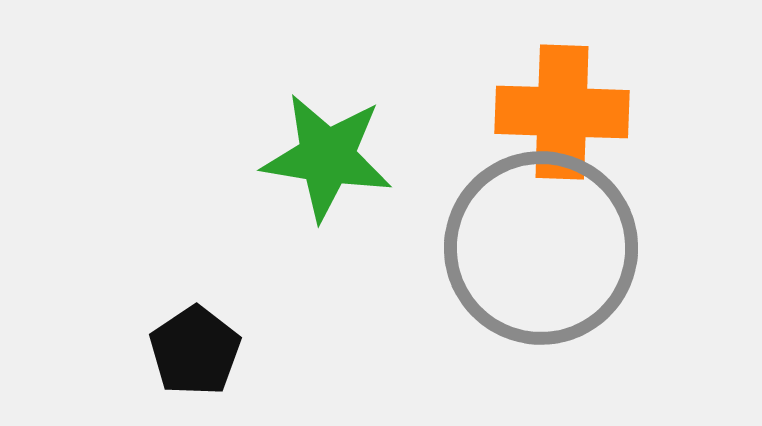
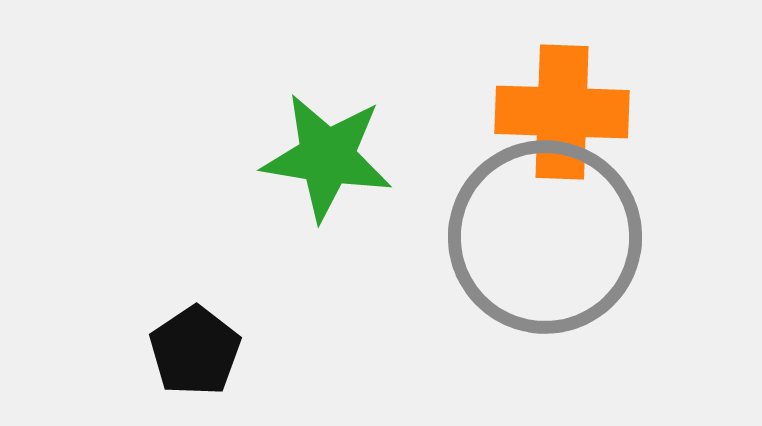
gray circle: moved 4 px right, 11 px up
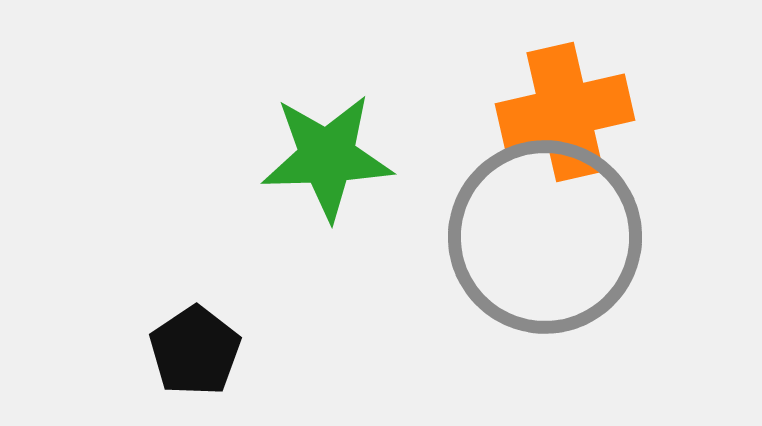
orange cross: moved 3 px right; rotated 15 degrees counterclockwise
green star: rotated 11 degrees counterclockwise
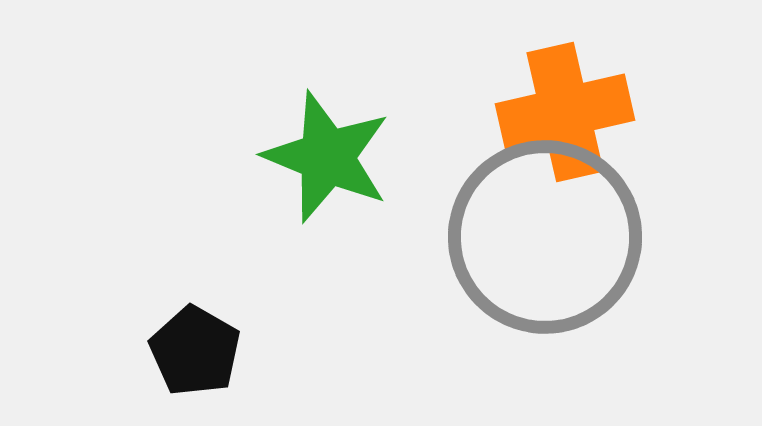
green star: rotated 24 degrees clockwise
black pentagon: rotated 8 degrees counterclockwise
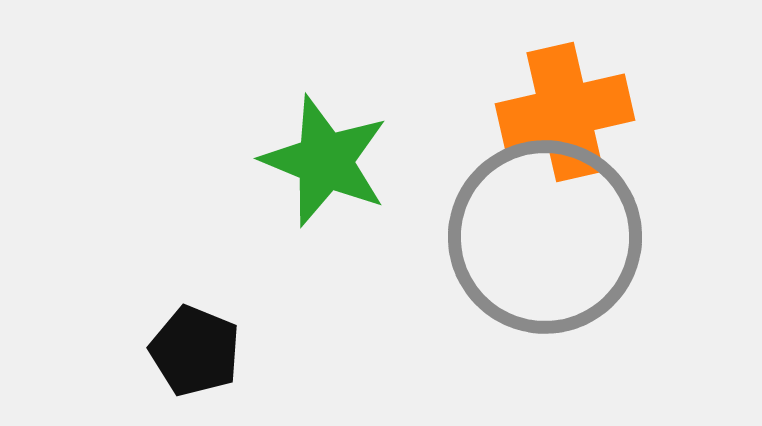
green star: moved 2 px left, 4 px down
black pentagon: rotated 8 degrees counterclockwise
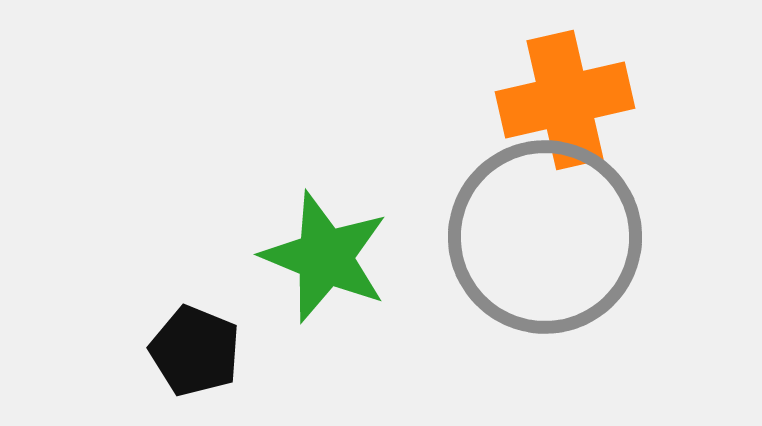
orange cross: moved 12 px up
green star: moved 96 px down
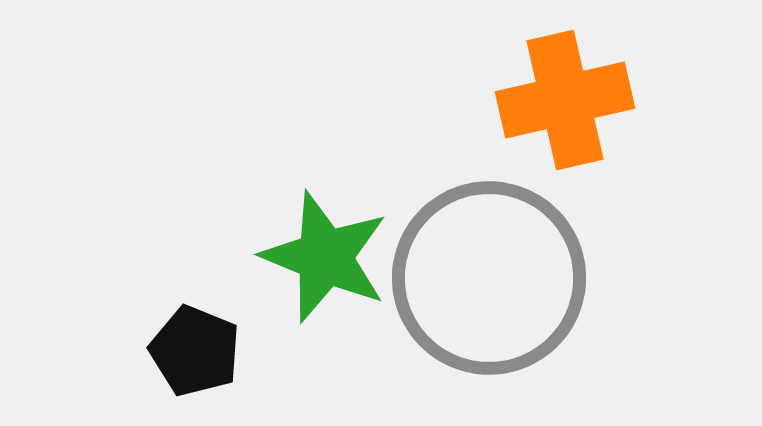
gray circle: moved 56 px left, 41 px down
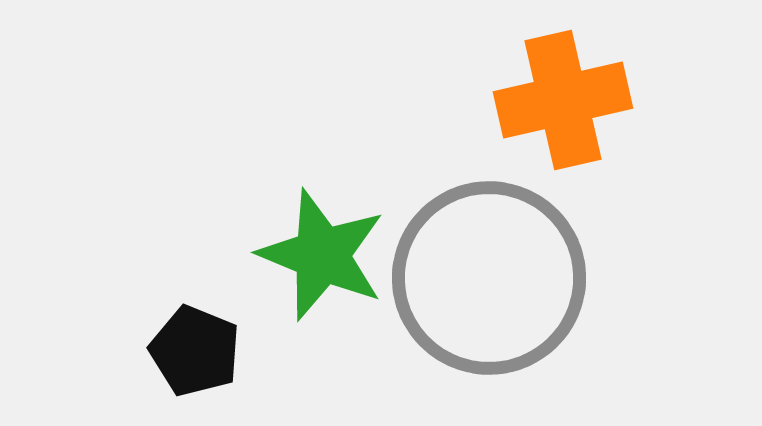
orange cross: moved 2 px left
green star: moved 3 px left, 2 px up
